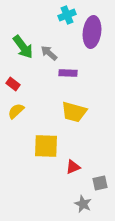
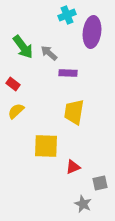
yellow trapezoid: rotated 84 degrees clockwise
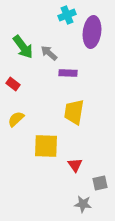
yellow semicircle: moved 8 px down
red triangle: moved 2 px right, 2 px up; rotated 42 degrees counterclockwise
gray star: rotated 18 degrees counterclockwise
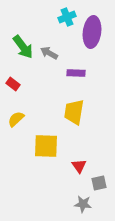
cyan cross: moved 2 px down
gray arrow: rotated 12 degrees counterclockwise
purple rectangle: moved 8 px right
red triangle: moved 4 px right, 1 px down
gray square: moved 1 px left
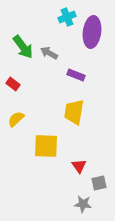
purple rectangle: moved 2 px down; rotated 18 degrees clockwise
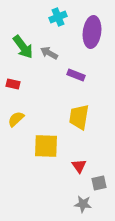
cyan cross: moved 9 px left
red rectangle: rotated 24 degrees counterclockwise
yellow trapezoid: moved 5 px right, 5 px down
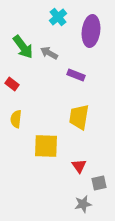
cyan cross: rotated 18 degrees counterclockwise
purple ellipse: moved 1 px left, 1 px up
red rectangle: moved 1 px left; rotated 24 degrees clockwise
yellow semicircle: rotated 42 degrees counterclockwise
gray star: rotated 18 degrees counterclockwise
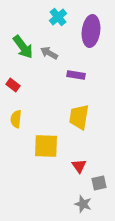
purple rectangle: rotated 12 degrees counterclockwise
red rectangle: moved 1 px right, 1 px down
gray star: rotated 30 degrees clockwise
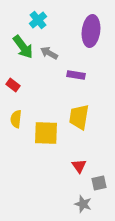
cyan cross: moved 20 px left, 3 px down
yellow square: moved 13 px up
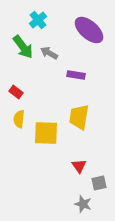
purple ellipse: moved 2 px left, 1 px up; rotated 56 degrees counterclockwise
red rectangle: moved 3 px right, 7 px down
yellow semicircle: moved 3 px right
